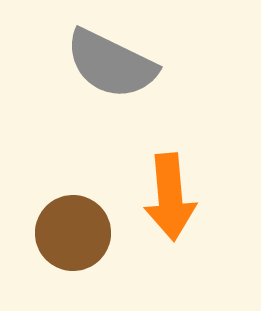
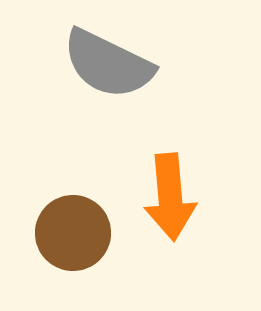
gray semicircle: moved 3 px left
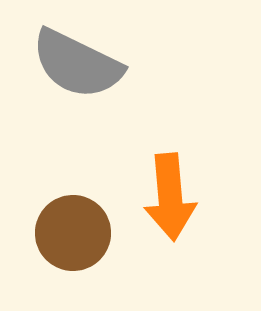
gray semicircle: moved 31 px left
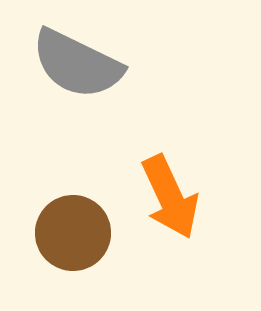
orange arrow: rotated 20 degrees counterclockwise
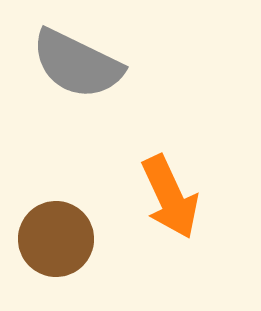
brown circle: moved 17 px left, 6 px down
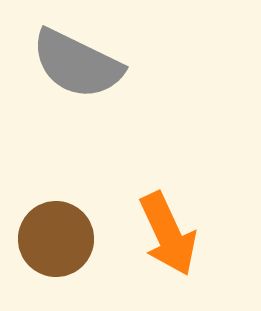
orange arrow: moved 2 px left, 37 px down
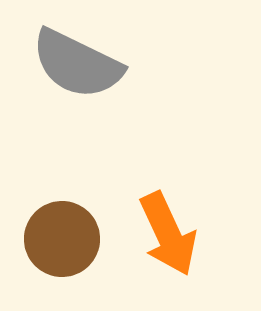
brown circle: moved 6 px right
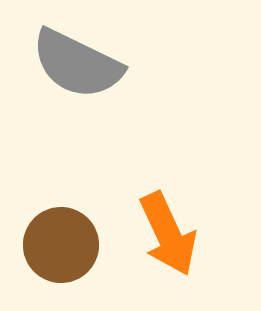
brown circle: moved 1 px left, 6 px down
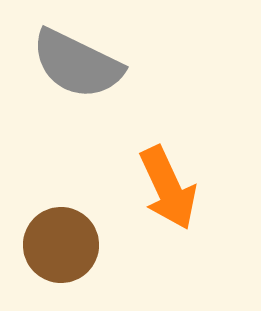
orange arrow: moved 46 px up
